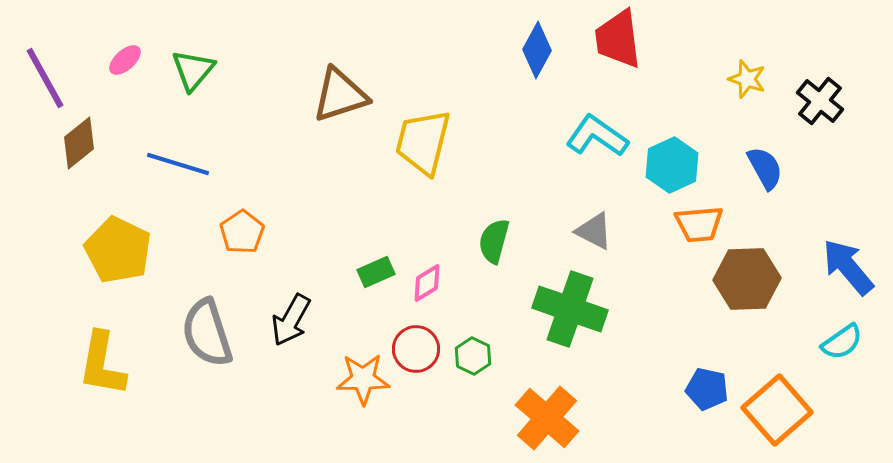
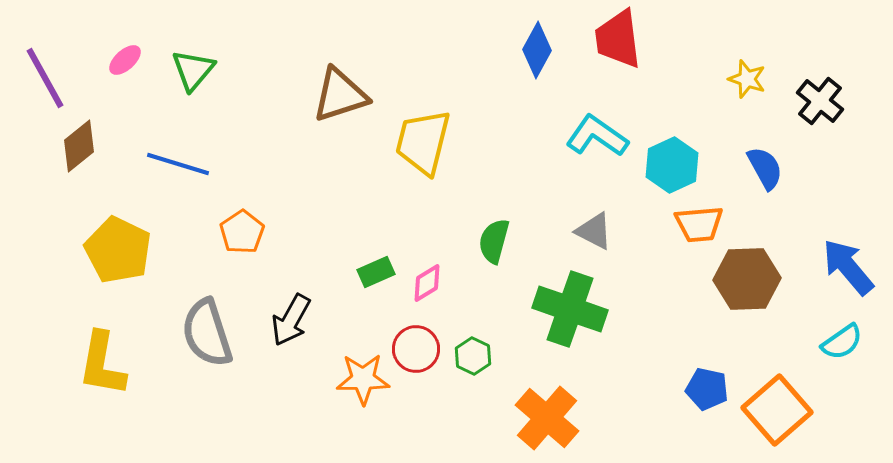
brown diamond: moved 3 px down
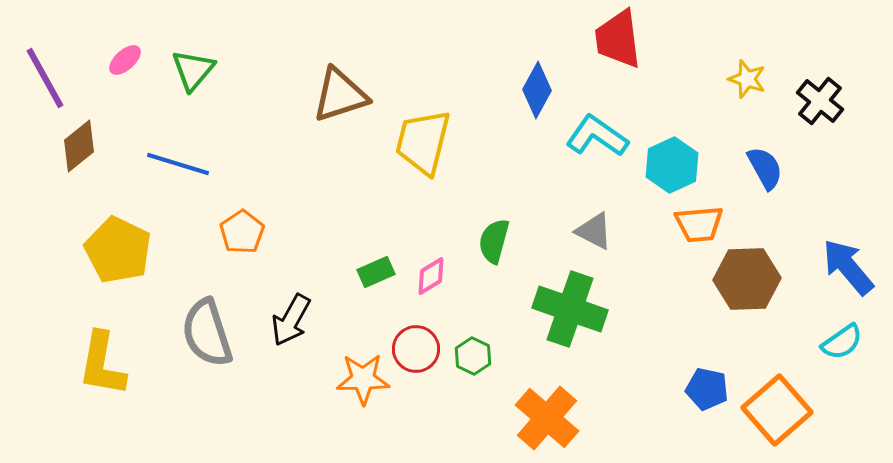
blue diamond: moved 40 px down
pink diamond: moved 4 px right, 7 px up
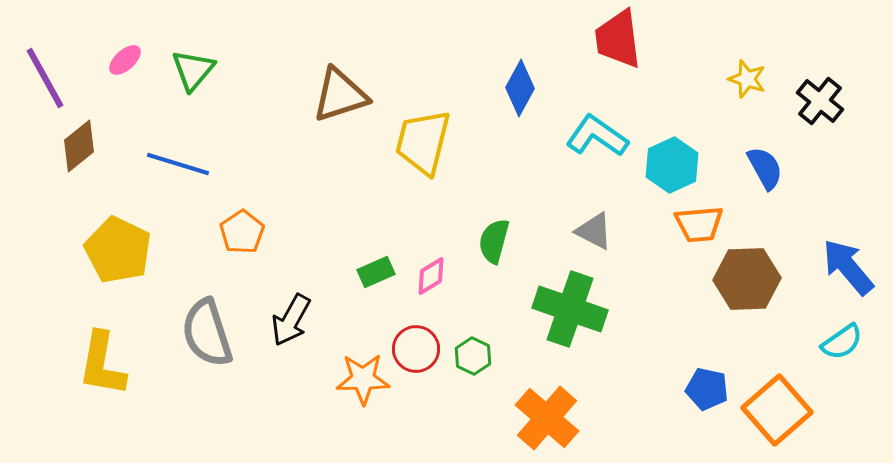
blue diamond: moved 17 px left, 2 px up
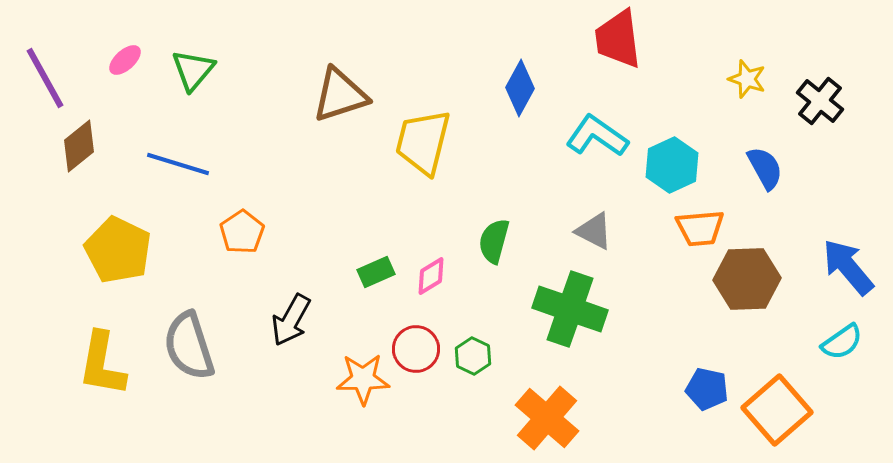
orange trapezoid: moved 1 px right, 4 px down
gray semicircle: moved 18 px left, 13 px down
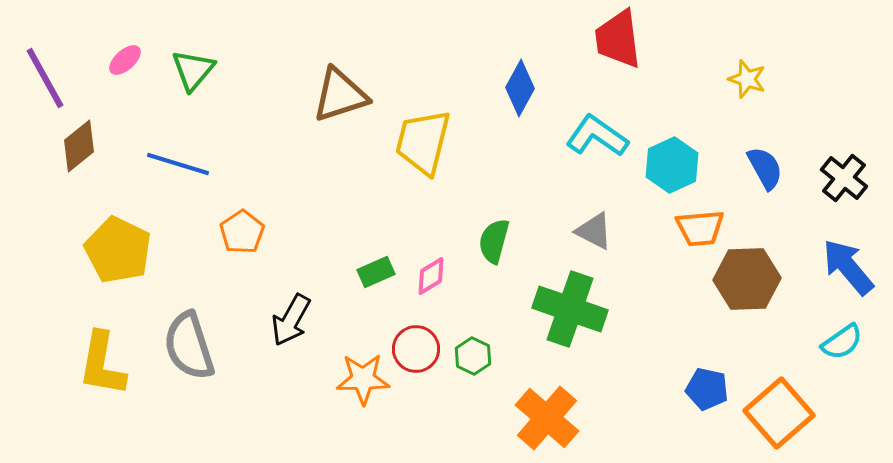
black cross: moved 24 px right, 77 px down
orange square: moved 2 px right, 3 px down
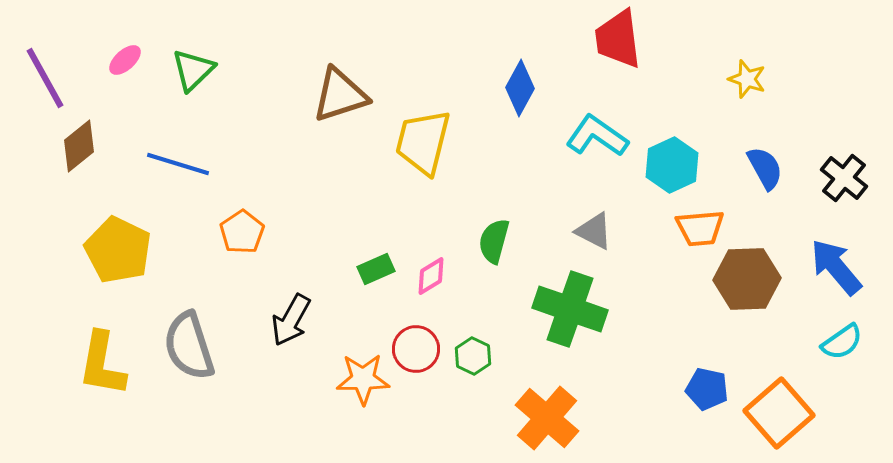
green triangle: rotated 6 degrees clockwise
blue arrow: moved 12 px left
green rectangle: moved 3 px up
